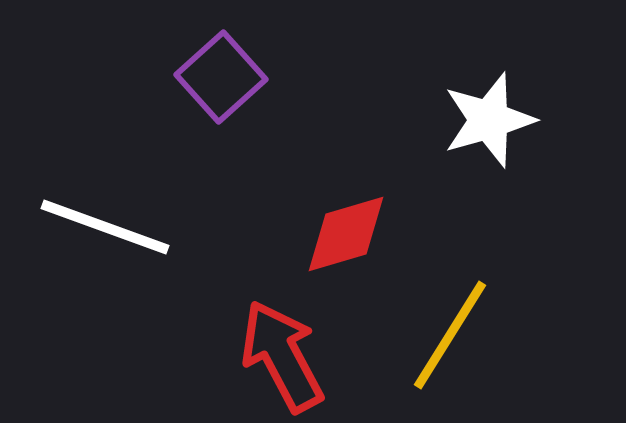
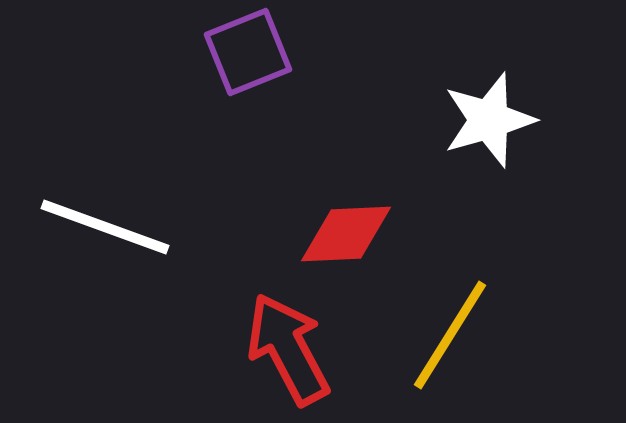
purple square: moved 27 px right, 25 px up; rotated 20 degrees clockwise
red diamond: rotated 14 degrees clockwise
red arrow: moved 6 px right, 7 px up
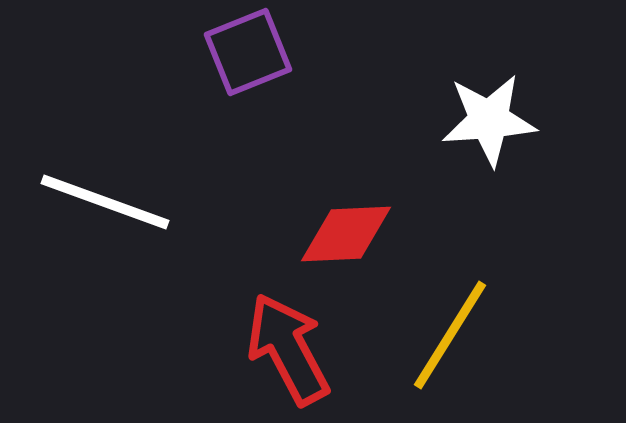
white star: rotated 12 degrees clockwise
white line: moved 25 px up
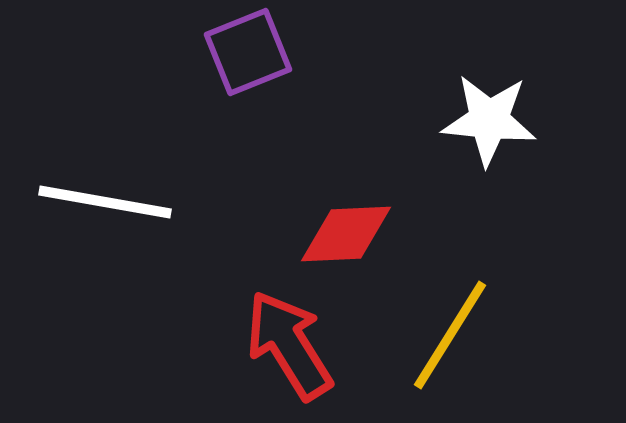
white star: rotated 10 degrees clockwise
white line: rotated 10 degrees counterclockwise
red arrow: moved 1 px right, 4 px up; rotated 4 degrees counterclockwise
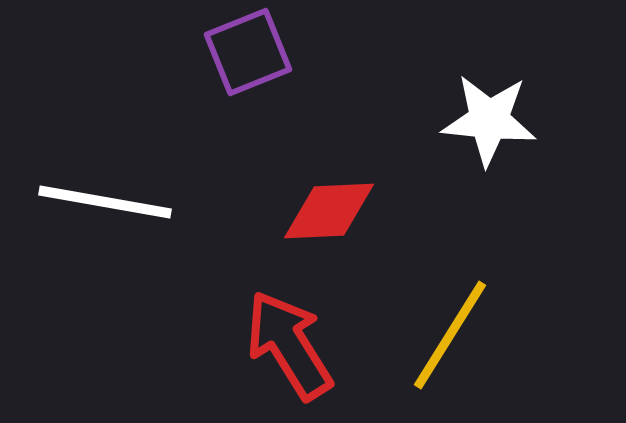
red diamond: moved 17 px left, 23 px up
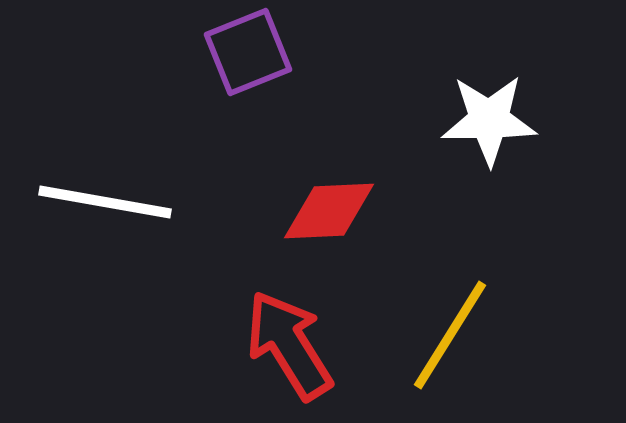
white star: rotated 6 degrees counterclockwise
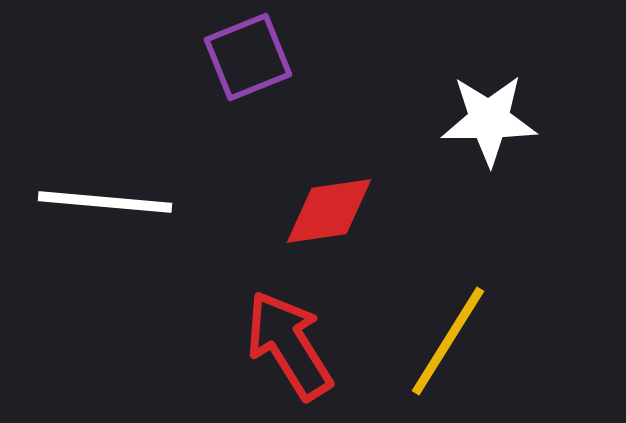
purple square: moved 5 px down
white line: rotated 5 degrees counterclockwise
red diamond: rotated 6 degrees counterclockwise
yellow line: moved 2 px left, 6 px down
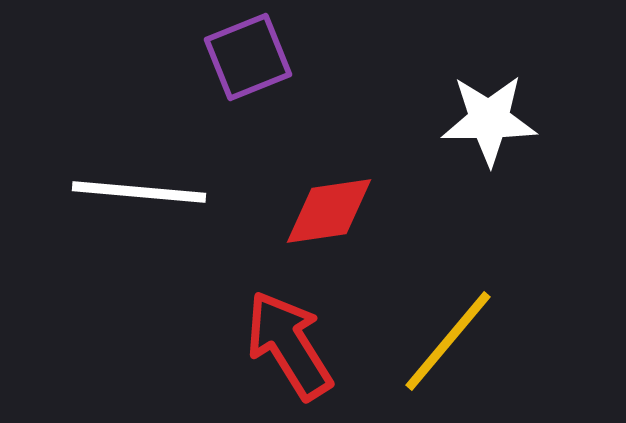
white line: moved 34 px right, 10 px up
yellow line: rotated 8 degrees clockwise
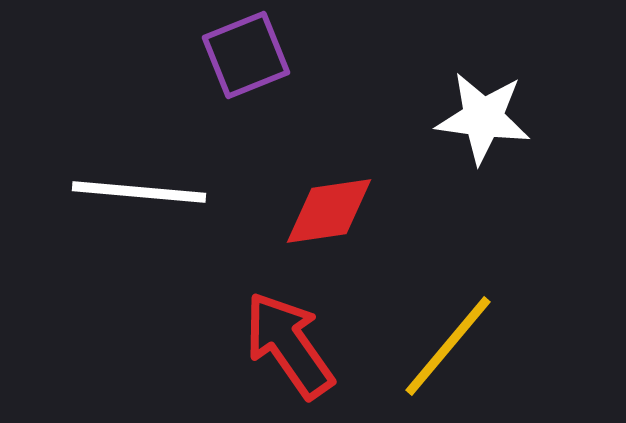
purple square: moved 2 px left, 2 px up
white star: moved 6 px left, 2 px up; rotated 8 degrees clockwise
yellow line: moved 5 px down
red arrow: rotated 3 degrees counterclockwise
